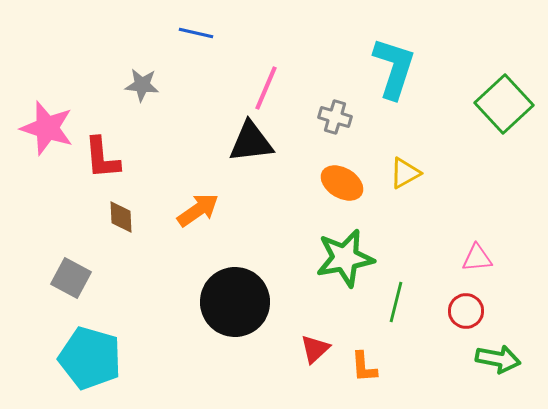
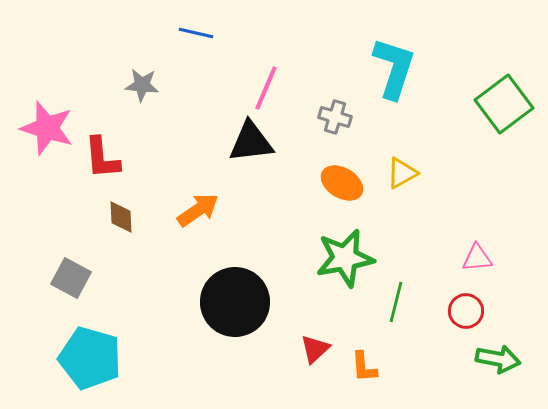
green square: rotated 6 degrees clockwise
yellow triangle: moved 3 px left
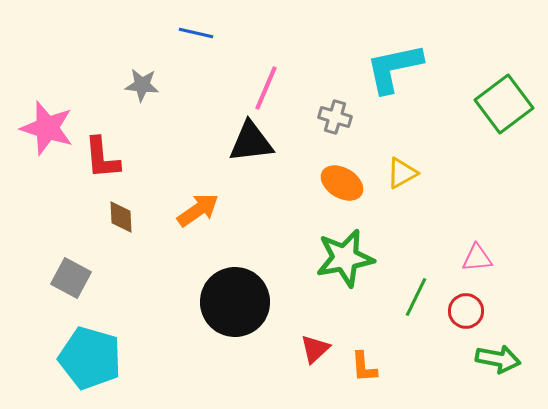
cyan L-shape: rotated 120 degrees counterclockwise
green line: moved 20 px right, 5 px up; rotated 12 degrees clockwise
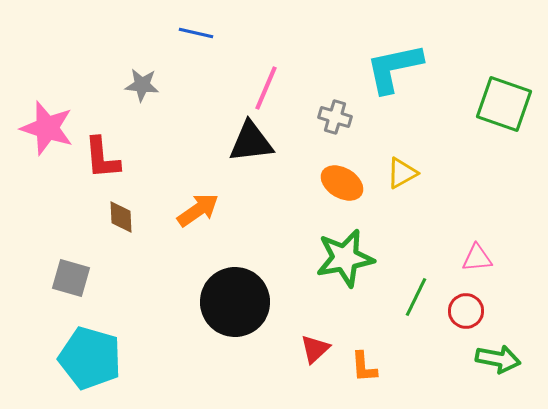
green square: rotated 34 degrees counterclockwise
gray square: rotated 12 degrees counterclockwise
